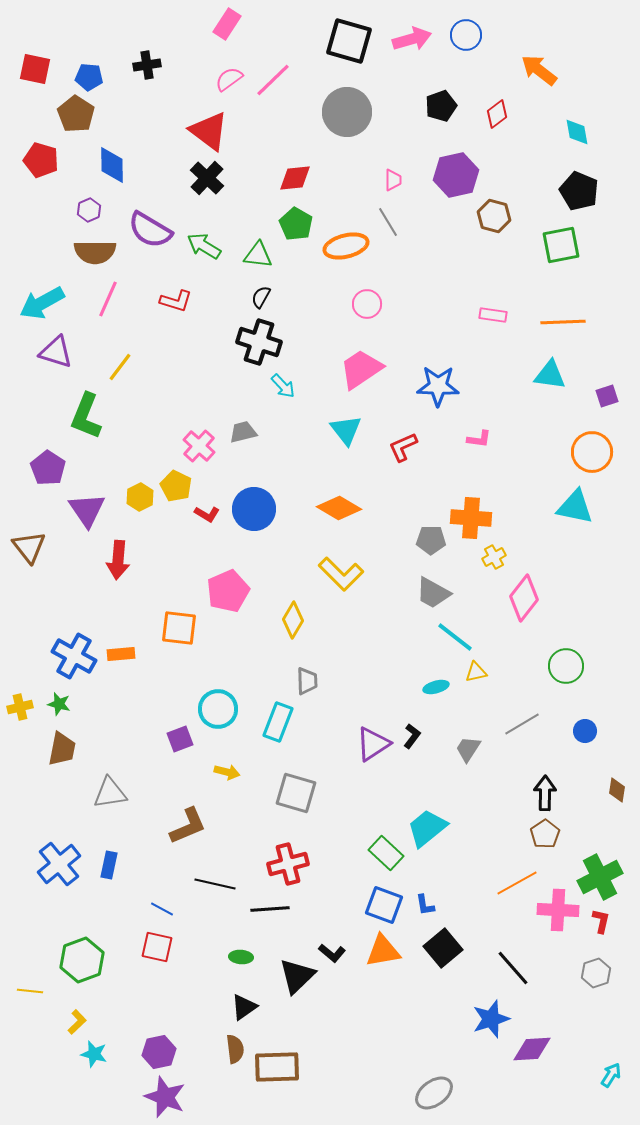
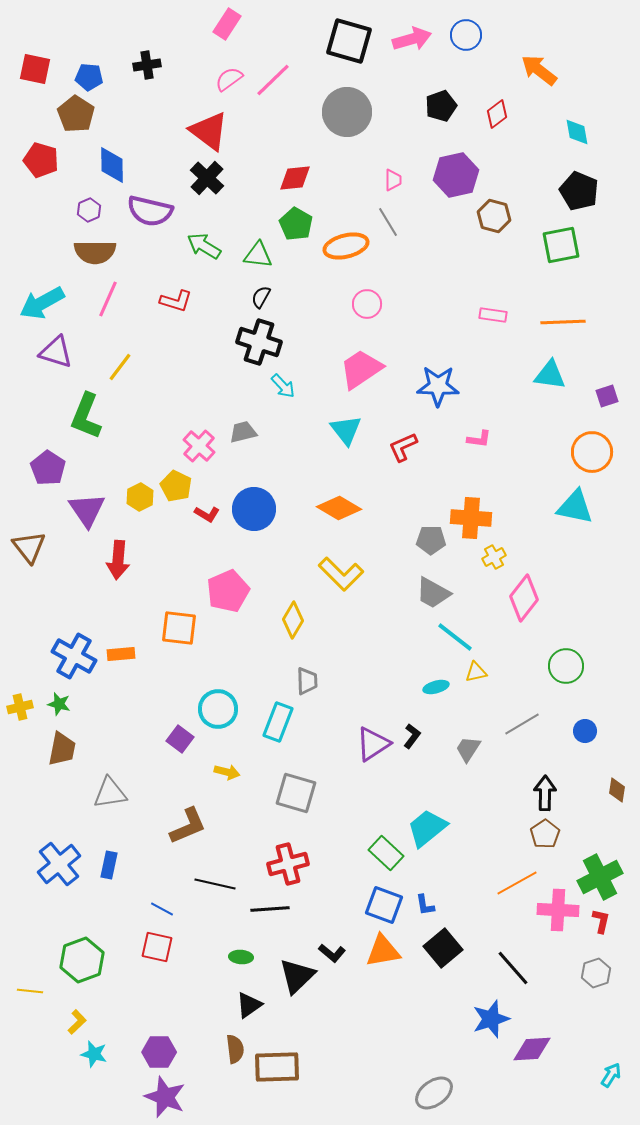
purple semicircle at (150, 230): moved 19 px up; rotated 18 degrees counterclockwise
purple square at (180, 739): rotated 32 degrees counterclockwise
black triangle at (244, 1007): moved 5 px right, 2 px up
purple hexagon at (159, 1052): rotated 12 degrees clockwise
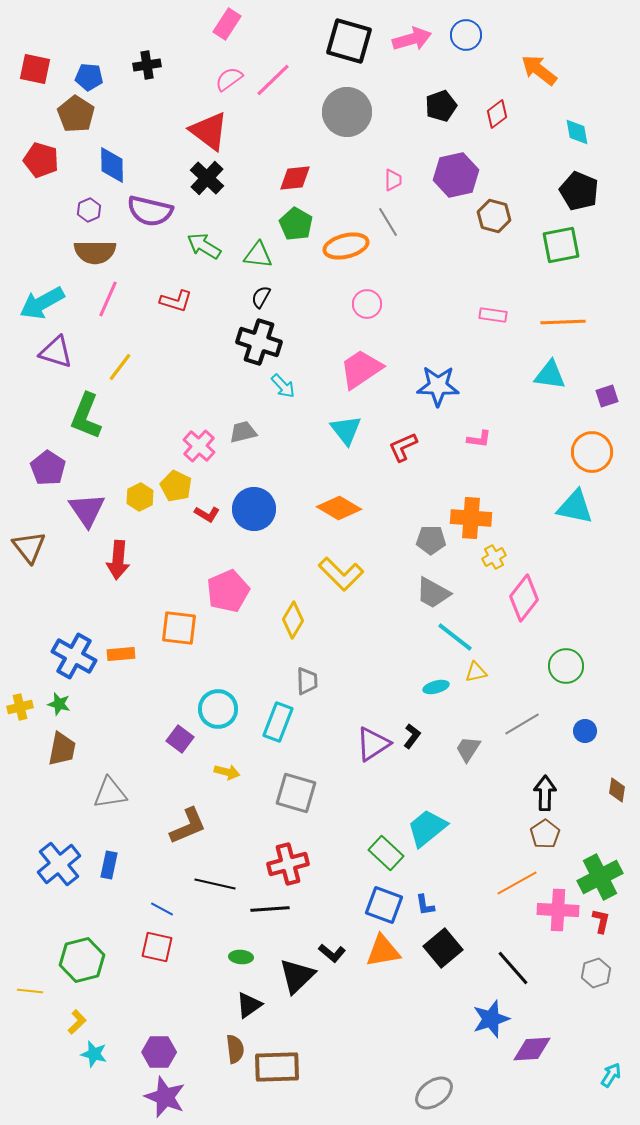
green hexagon at (82, 960): rotated 6 degrees clockwise
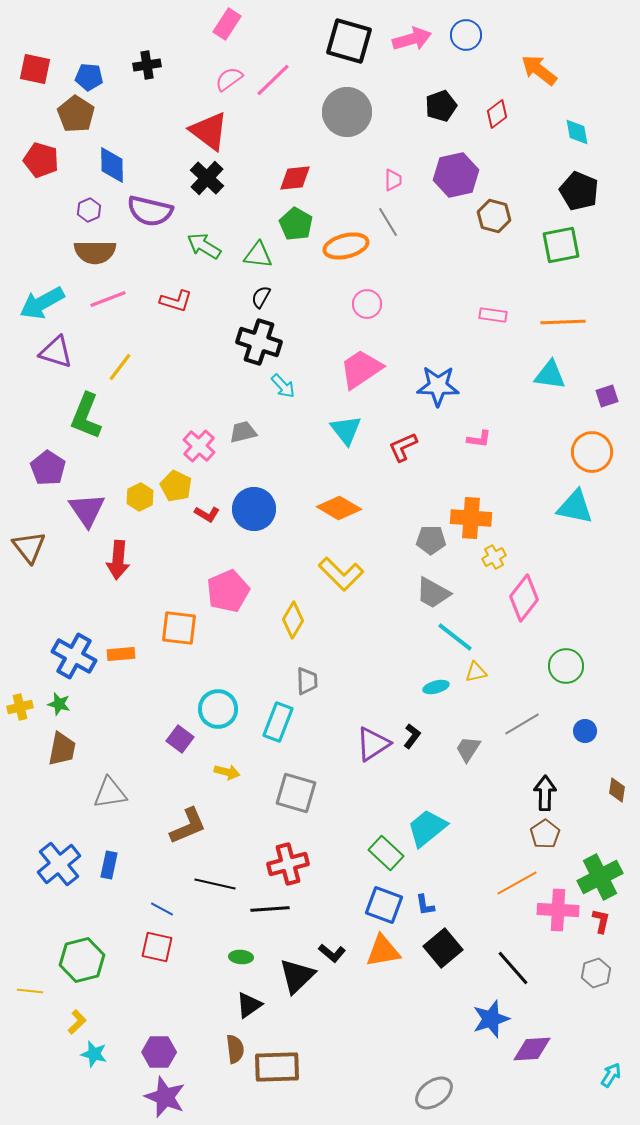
pink line at (108, 299): rotated 45 degrees clockwise
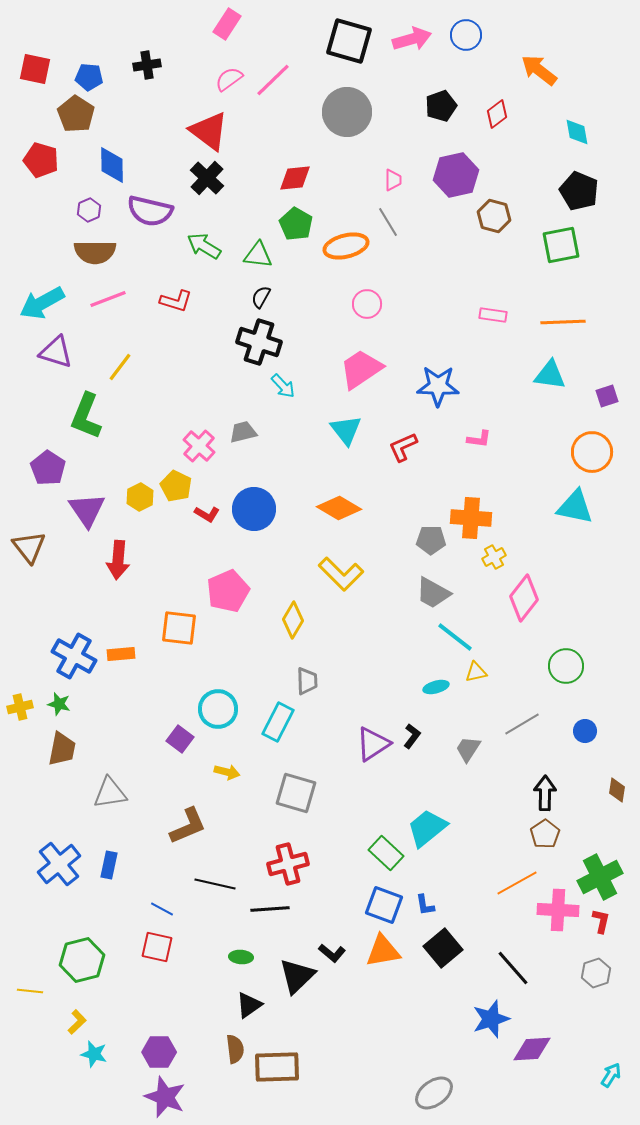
cyan rectangle at (278, 722): rotated 6 degrees clockwise
